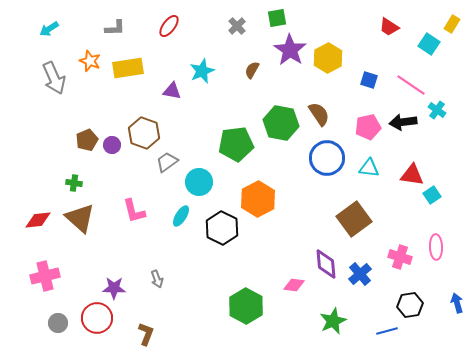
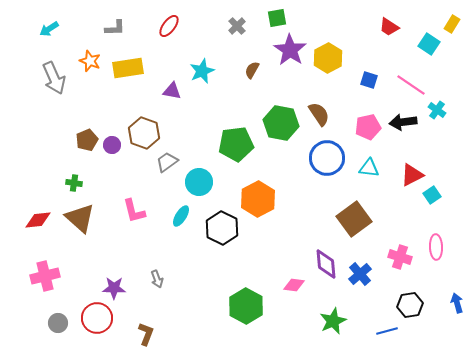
red triangle at (412, 175): rotated 35 degrees counterclockwise
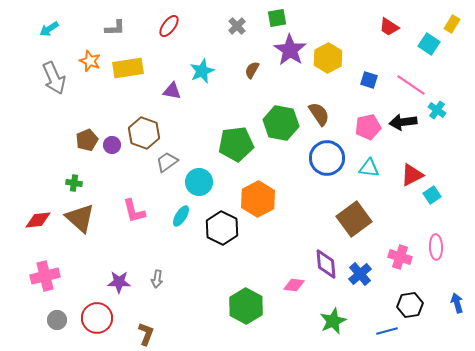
gray arrow at (157, 279): rotated 30 degrees clockwise
purple star at (114, 288): moved 5 px right, 6 px up
gray circle at (58, 323): moved 1 px left, 3 px up
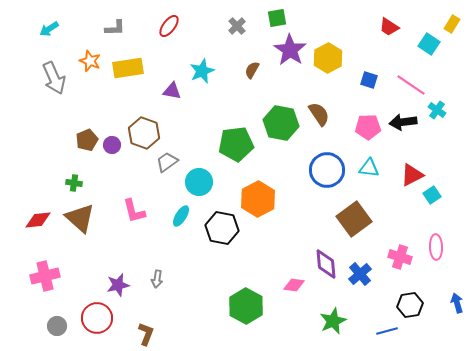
pink pentagon at (368, 127): rotated 10 degrees clockwise
blue circle at (327, 158): moved 12 px down
black hexagon at (222, 228): rotated 16 degrees counterclockwise
purple star at (119, 282): moved 1 px left, 3 px down; rotated 15 degrees counterclockwise
gray circle at (57, 320): moved 6 px down
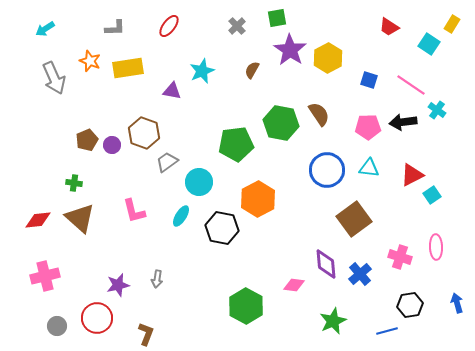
cyan arrow at (49, 29): moved 4 px left
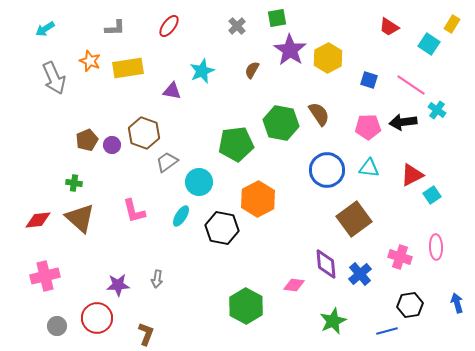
purple star at (118, 285): rotated 10 degrees clockwise
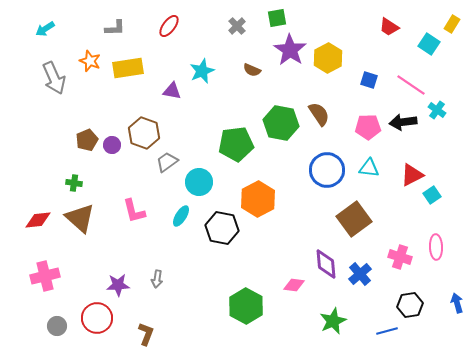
brown semicircle at (252, 70): rotated 96 degrees counterclockwise
